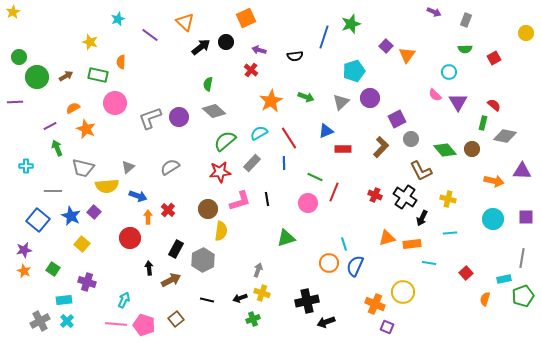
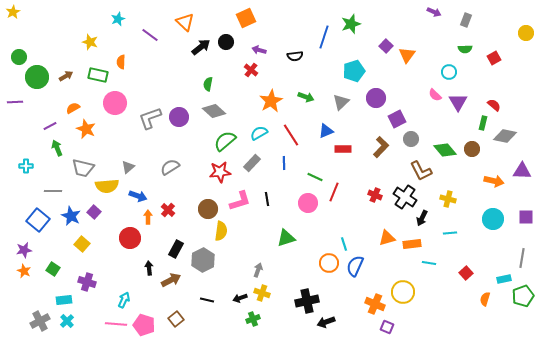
purple circle at (370, 98): moved 6 px right
red line at (289, 138): moved 2 px right, 3 px up
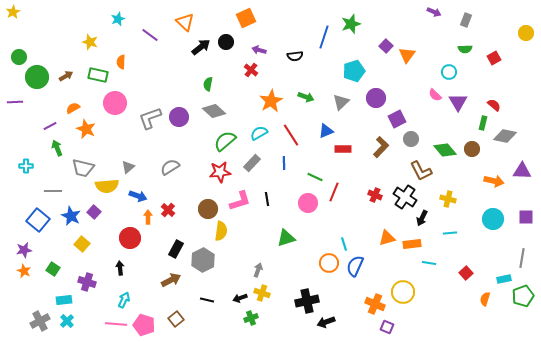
black arrow at (149, 268): moved 29 px left
green cross at (253, 319): moved 2 px left, 1 px up
